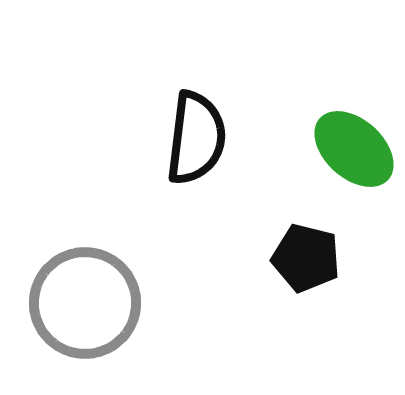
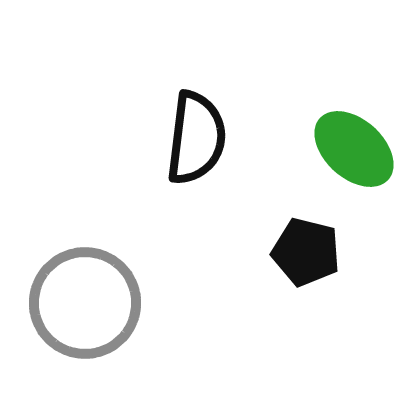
black pentagon: moved 6 px up
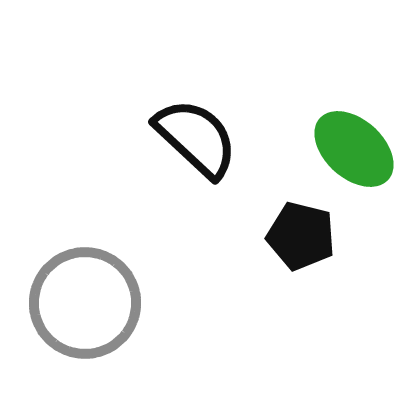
black semicircle: rotated 54 degrees counterclockwise
black pentagon: moved 5 px left, 16 px up
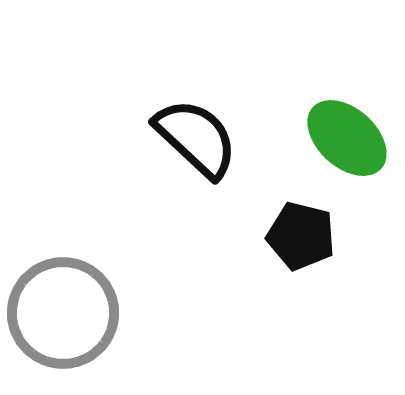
green ellipse: moved 7 px left, 11 px up
gray circle: moved 22 px left, 10 px down
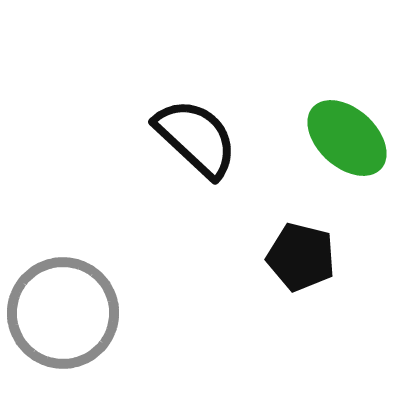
black pentagon: moved 21 px down
